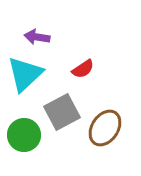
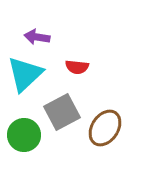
red semicircle: moved 6 px left, 2 px up; rotated 40 degrees clockwise
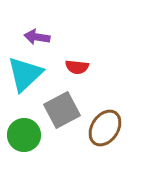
gray square: moved 2 px up
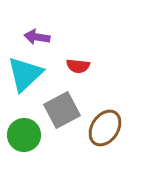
red semicircle: moved 1 px right, 1 px up
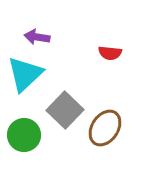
red semicircle: moved 32 px right, 13 px up
gray square: moved 3 px right; rotated 18 degrees counterclockwise
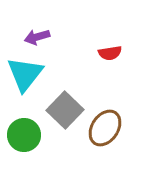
purple arrow: rotated 25 degrees counterclockwise
red semicircle: rotated 15 degrees counterclockwise
cyan triangle: rotated 9 degrees counterclockwise
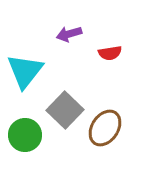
purple arrow: moved 32 px right, 3 px up
cyan triangle: moved 3 px up
green circle: moved 1 px right
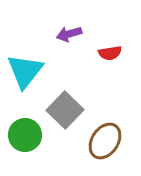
brown ellipse: moved 13 px down
